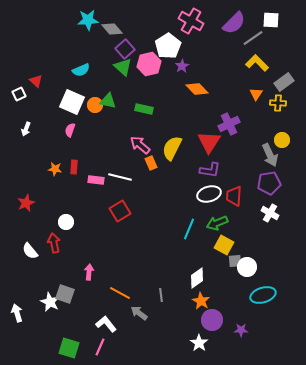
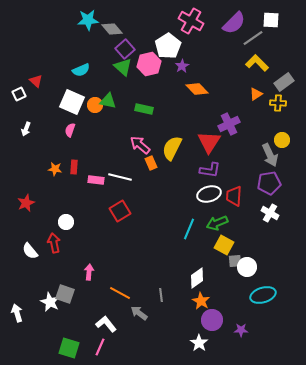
orange triangle at (256, 94): rotated 24 degrees clockwise
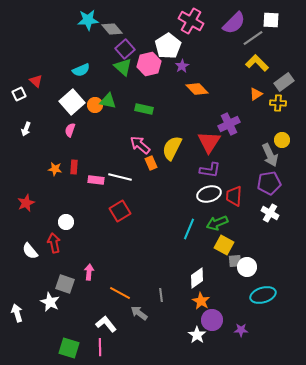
white square at (72, 102): rotated 25 degrees clockwise
gray square at (65, 294): moved 10 px up
white star at (199, 343): moved 2 px left, 8 px up
pink line at (100, 347): rotated 24 degrees counterclockwise
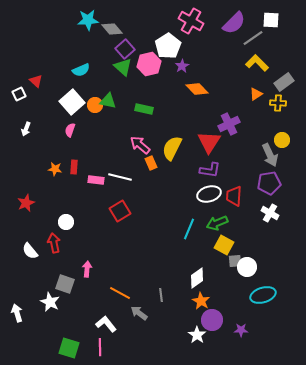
pink arrow at (89, 272): moved 2 px left, 3 px up
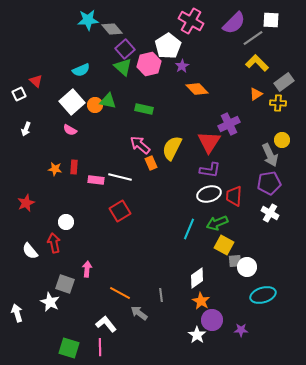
pink semicircle at (70, 130): rotated 80 degrees counterclockwise
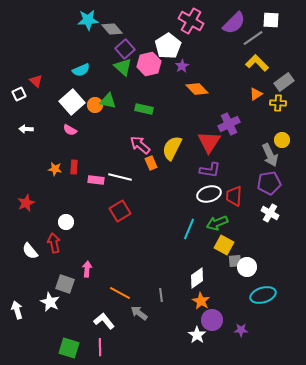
white arrow at (26, 129): rotated 72 degrees clockwise
white arrow at (17, 313): moved 3 px up
white L-shape at (106, 324): moved 2 px left, 3 px up
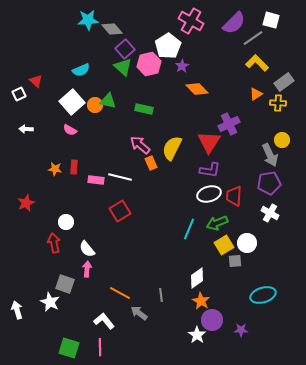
white square at (271, 20): rotated 12 degrees clockwise
yellow square at (224, 245): rotated 30 degrees clockwise
white semicircle at (30, 251): moved 57 px right, 2 px up
white circle at (247, 267): moved 24 px up
